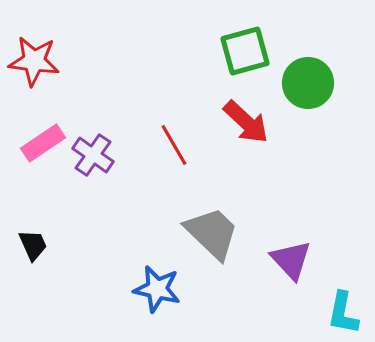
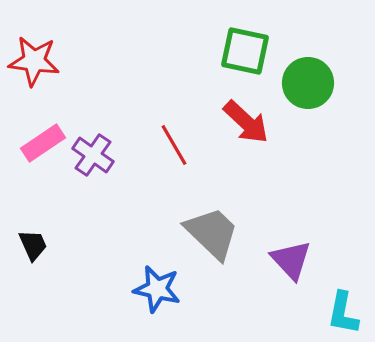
green square: rotated 27 degrees clockwise
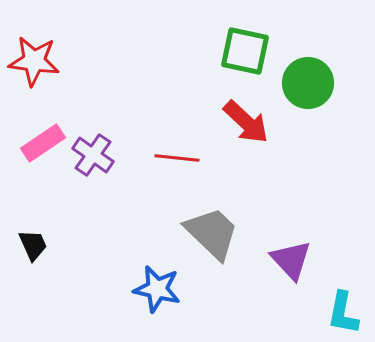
red line: moved 3 px right, 13 px down; rotated 54 degrees counterclockwise
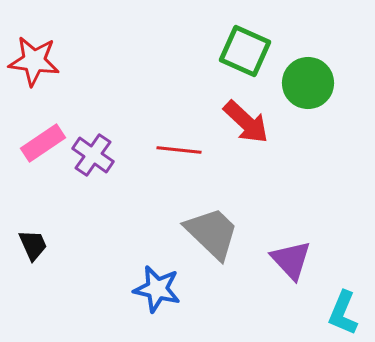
green square: rotated 12 degrees clockwise
red line: moved 2 px right, 8 px up
cyan L-shape: rotated 12 degrees clockwise
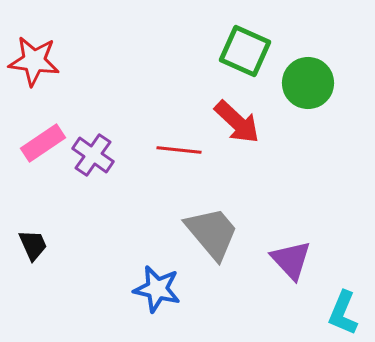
red arrow: moved 9 px left
gray trapezoid: rotated 6 degrees clockwise
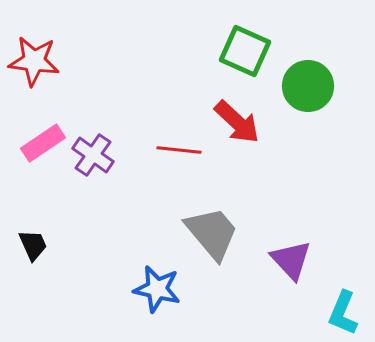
green circle: moved 3 px down
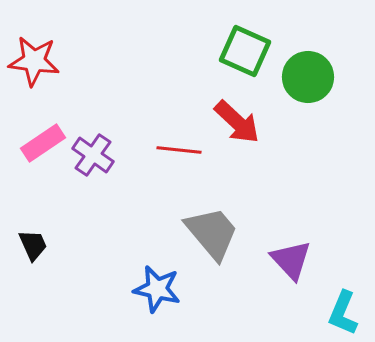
green circle: moved 9 px up
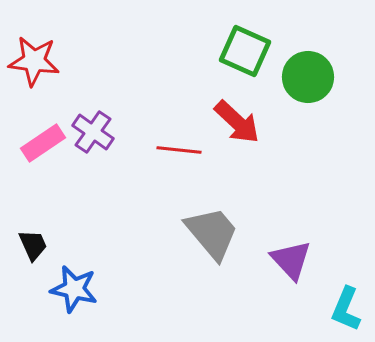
purple cross: moved 23 px up
blue star: moved 83 px left
cyan L-shape: moved 3 px right, 4 px up
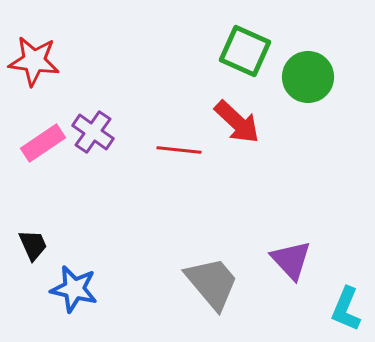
gray trapezoid: moved 50 px down
